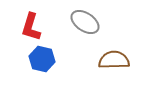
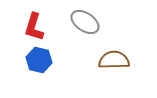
red L-shape: moved 3 px right
blue hexagon: moved 3 px left, 1 px down
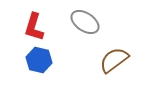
brown semicircle: rotated 36 degrees counterclockwise
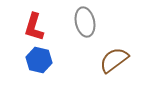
gray ellipse: rotated 44 degrees clockwise
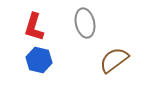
gray ellipse: moved 1 px down
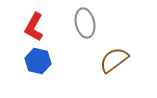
red L-shape: rotated 12 degrees clockwise
blue hexagon: moved 1 px left, 1 px down
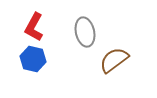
gray ellipse: moved 9 px down
blue hexagon: moved 5 px left, 2 px up
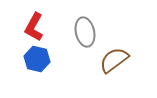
blue hexagon: moved 4 px right
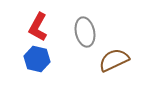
red L-shape: moved 4 px right
brown semicircle: rotated 12 degrees clockwise
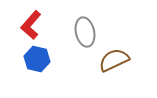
red L-shape: moved 7 px left, 2 px up; rotated 12 degrees clockwise
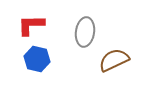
red L-shape: rotated 48 degrees clockwise
gray ellipse: rotated 20 degrees clockwise
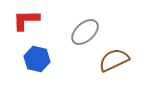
red L-shape: moved 5 px left, 5 px up
gray ellipse: rotated 40 degrees clockwise
